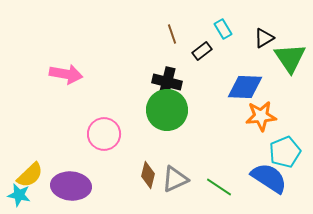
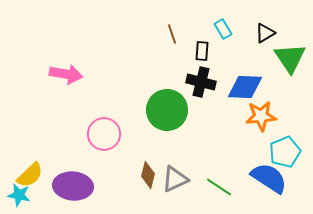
black triangle: moved 1 px right, 5 px up
black rectangle: rotated 48 degrees counterclockwise
black cross: moved 34 px right
purple ellipse: moved 2 px right
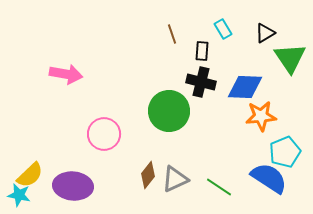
green circle: moved 2 px right, 1 px down
brown diamond: rotated 24 degrees clockwise
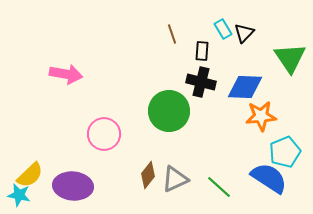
black triangle: moved 21 px left; rotated 15 degrees counterclockwise
green line: rotated 8 degrees clockwise
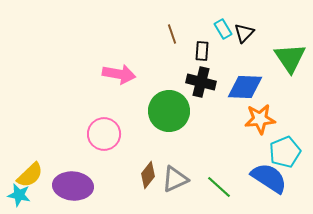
pink arrow: moved 53 px right
orange star: moved 1 px left, 3 px down
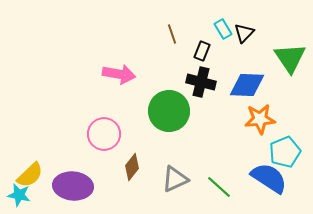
black rectangle: rotated 18 degrees clockwise
blue diamond: moved 2 px right, 2 px up
brown diamond: moved 16 px left, 8 px up
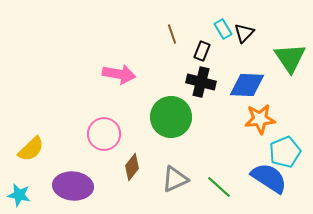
green circle: moved 2 px right, 6 px down
yellow semicircle: moved 1 px right, 26 px up
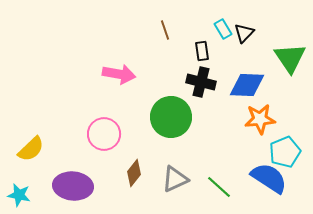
brown line: moved 7 px left, 4 px up
black rectangle: rotated 30 degrees counterclockwise
brown diamond: moved 2 px right, 6 px down
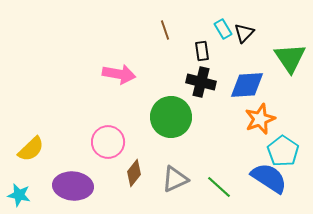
blue diamond: rotated 6 degrees counterclockwise
orange star: rotated 16 degrees counterclockwise
pink circle: moved 4 px right, 8 px down
cyan pentagon: moved 2 px left, 1 px up; rotated 16 degrees counterclockwise
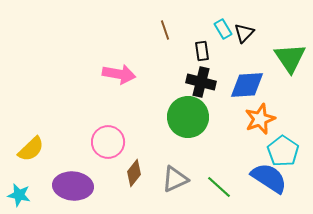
green circle: moved 17 px right
